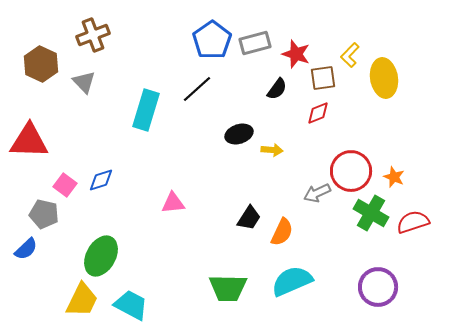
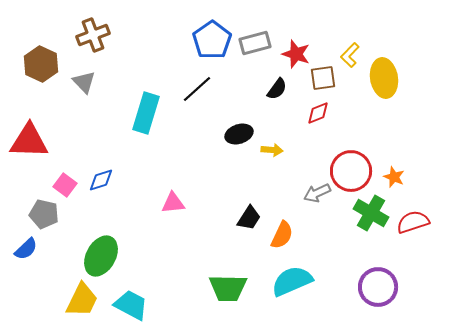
cyan rectangle: moved 3 px down
orange semicircle: moved 3 px down
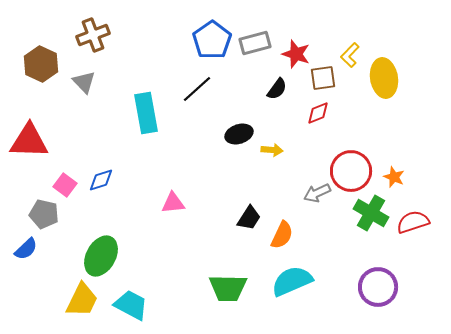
cyan rectangle: rotated 27 degrees counterclockwise
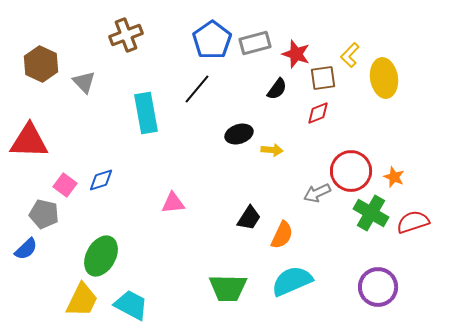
brown cross: moved 33 px right
black line: rotated 8 degrees counterclockwise
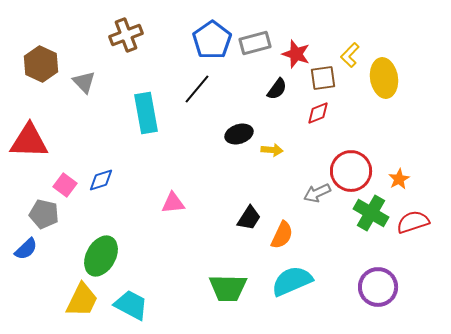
orange star: moved 5 px right, 2 px down; rotated 20 degrees clockwise
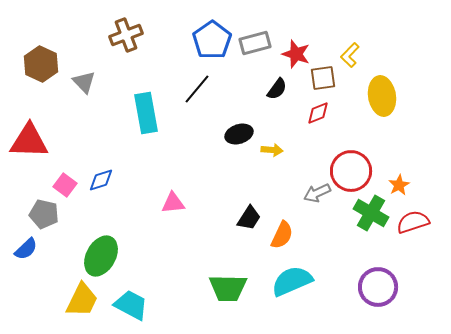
yellow ellipse: moved 2 px left, 18 px down
orange star: moved 6 px down
